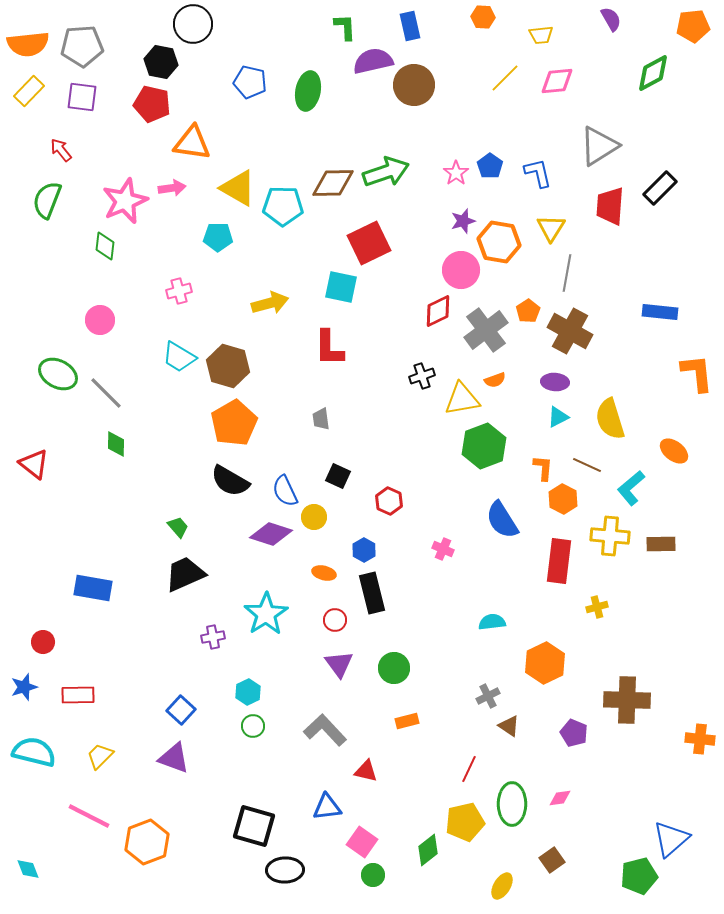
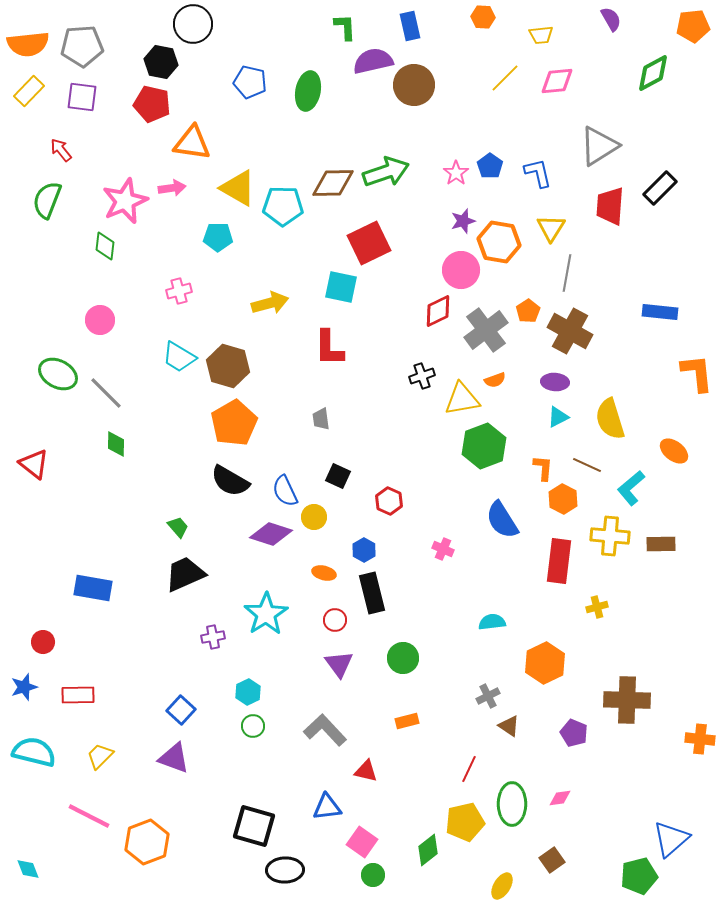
green circle at (394, 668): moved 9 px right, 10 px up
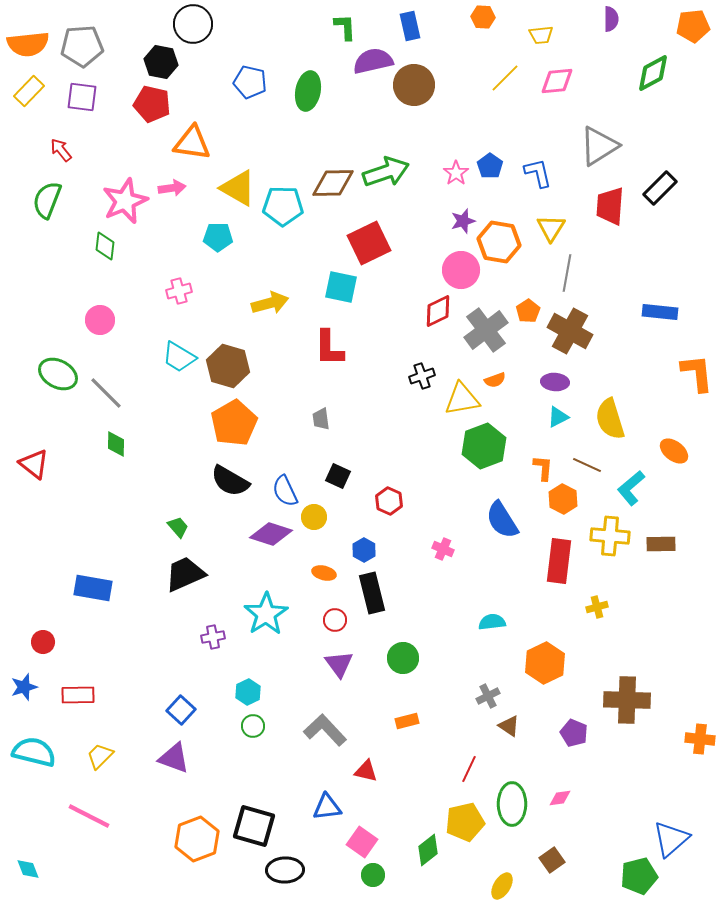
purple semicircle at (611, 19): rotated 30 degrees clockwise
orange hexagon at (147, 842): moved 50 px right, 3 px up
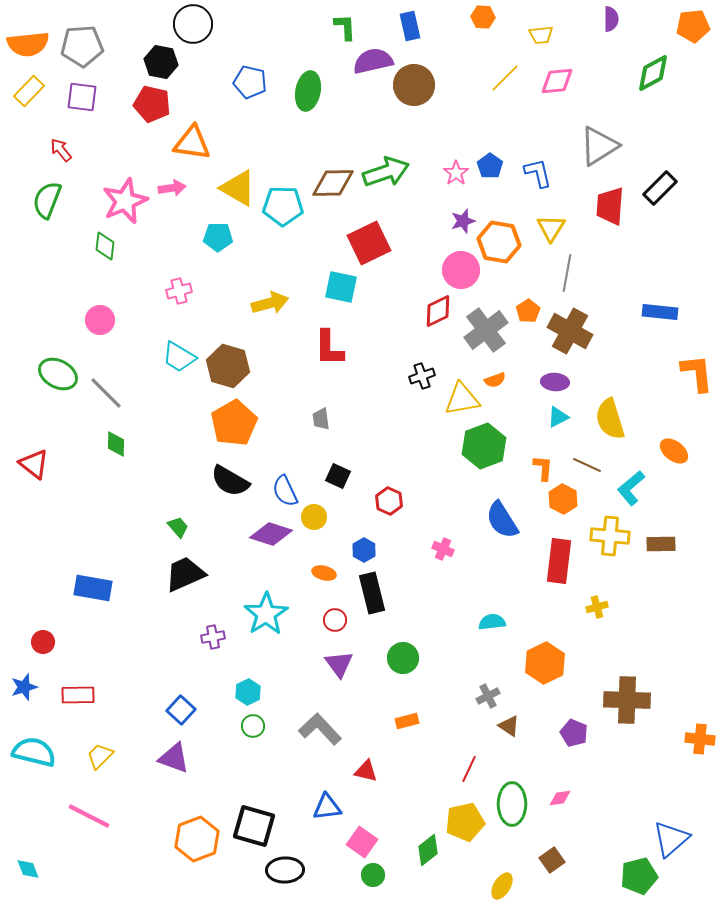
gray L-shape at (325, 730): moved 5 px left, 1 px up
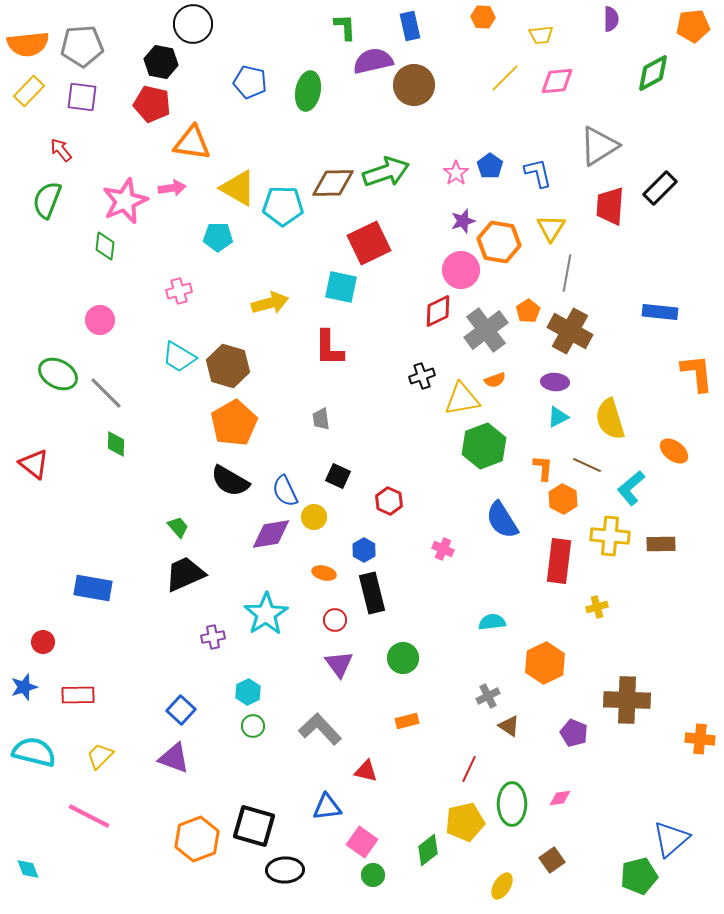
purple diamond at (271, 534): rotated 27 degrees counterclockwise
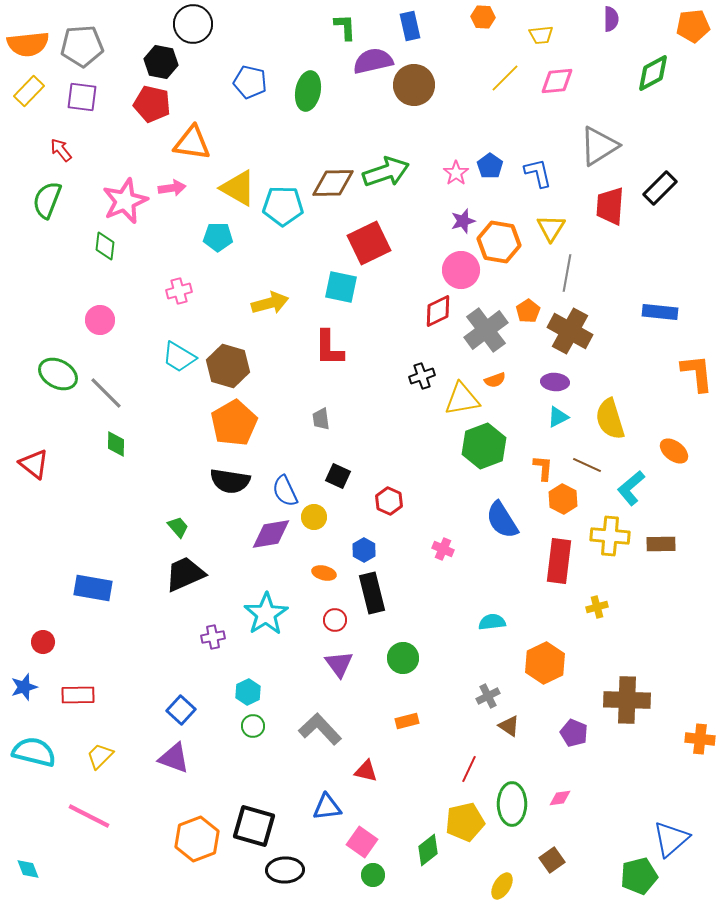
black semicircle at (230, 481): rotated 21 degrees counterclockwise
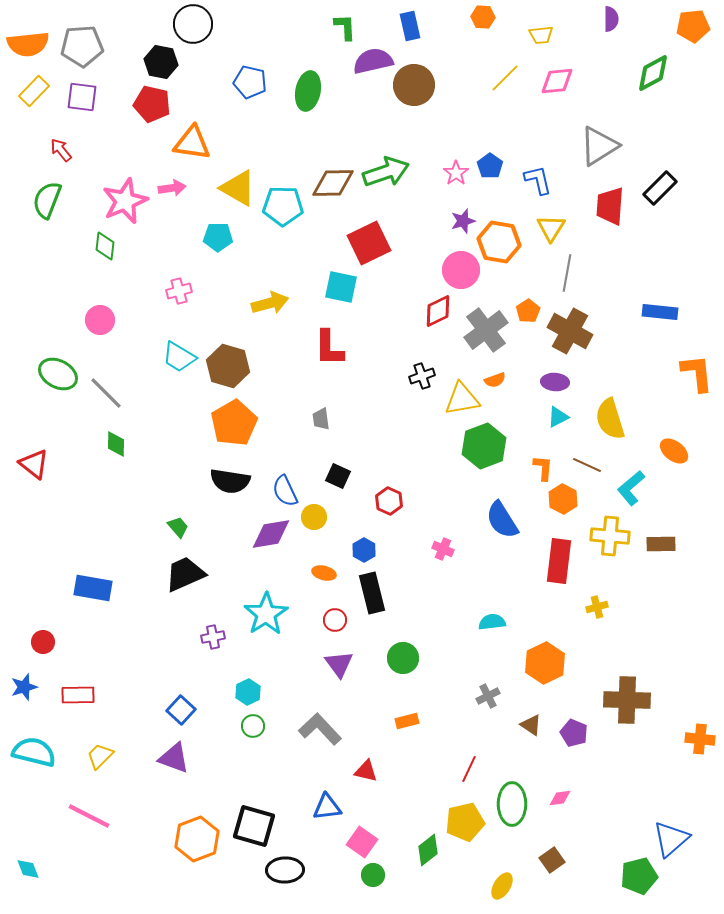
yellow rectangle at (29, 91): moved 5 px right
blue L-shape at (538, 173): moved 7 px down
brown triangle at (509, 726): moved 22 px right, 1 px up
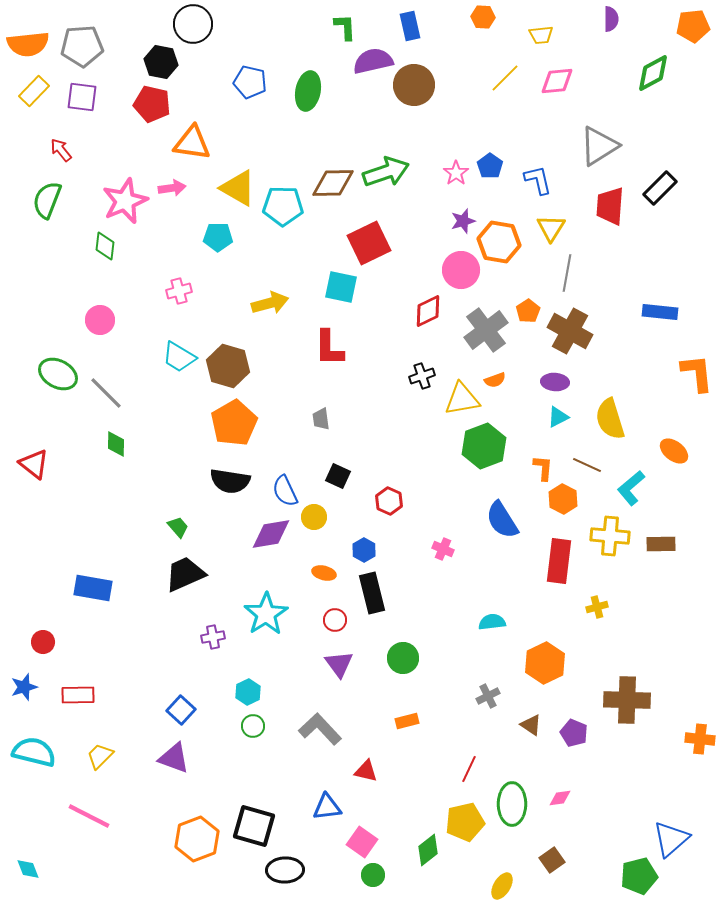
red diamond at (438, 311): moved 10 px left
